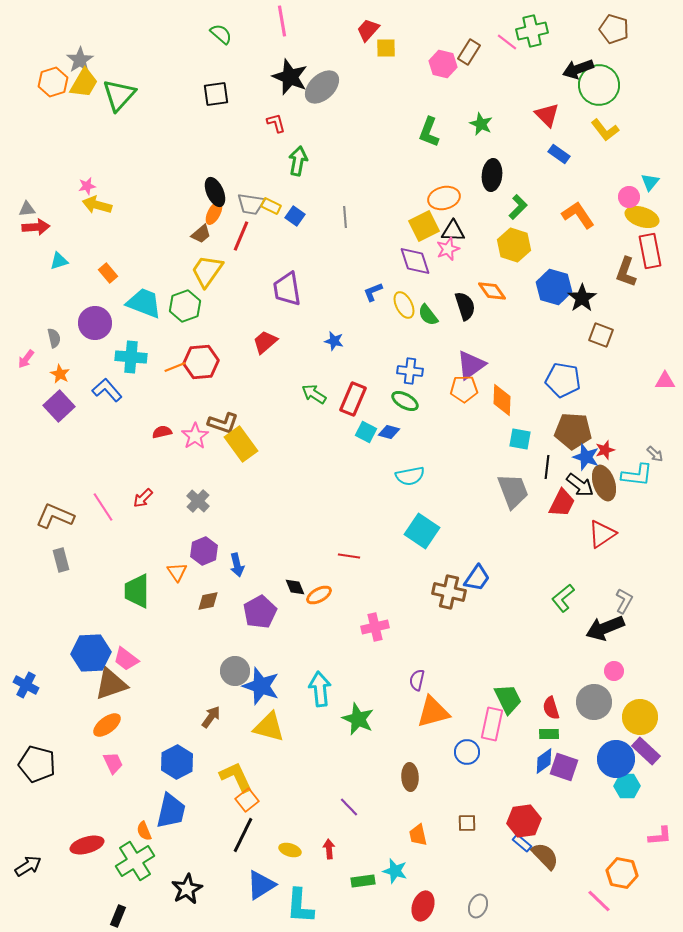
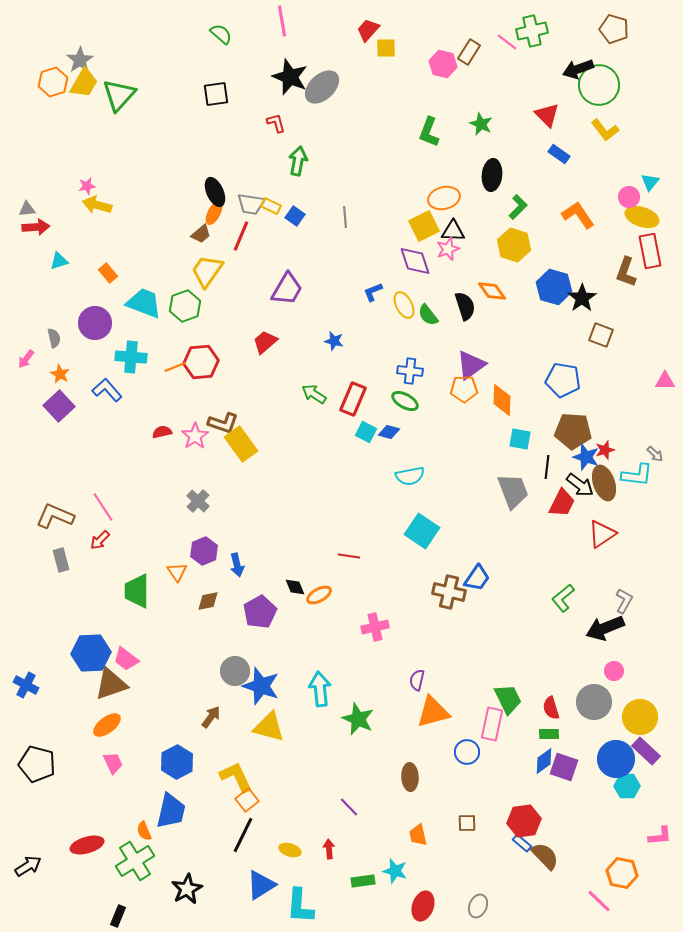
purple trapezoid at (287, 289): rotated 141 degrees counterclockwise
red arrow at (143, 498): moved 43 px left, 42 px down
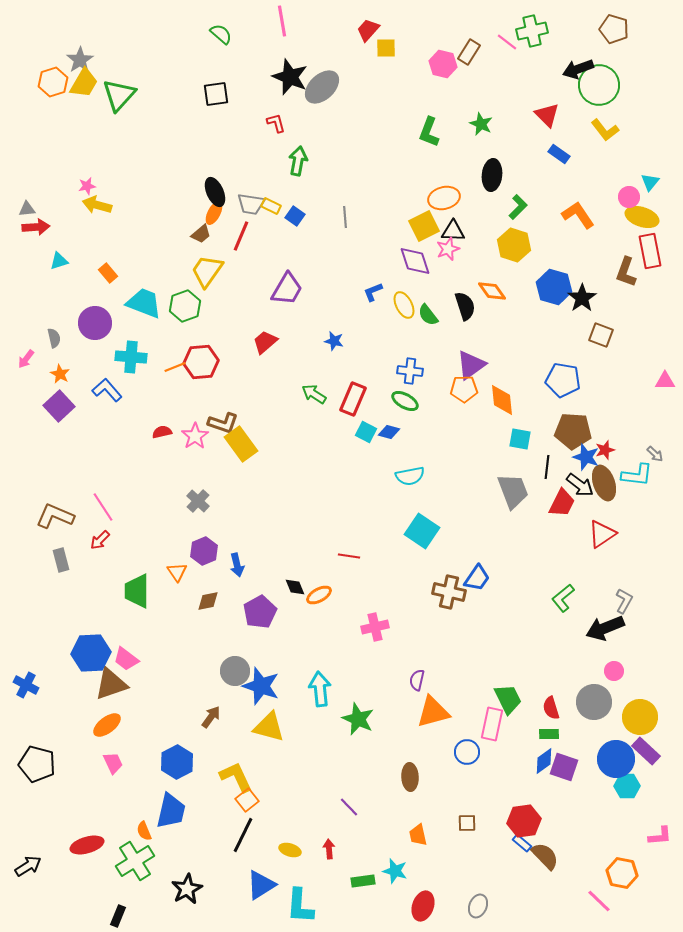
orange diamond at (502, 400): rotated 8 degrees counterclockwise
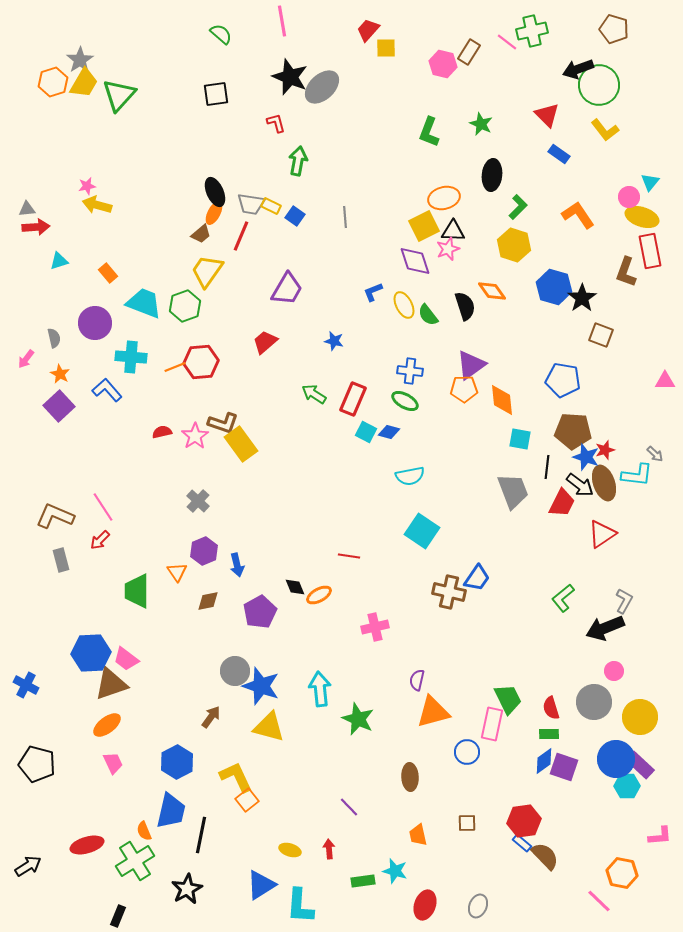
purple rectangle at (646, 751): moved 6 px left, 14 px down
black line at (243, 835): moved 42 px left; rotated 15 degrees counterclockwise
red ellipse at (423, 906): moved 2 px right, 1 px up
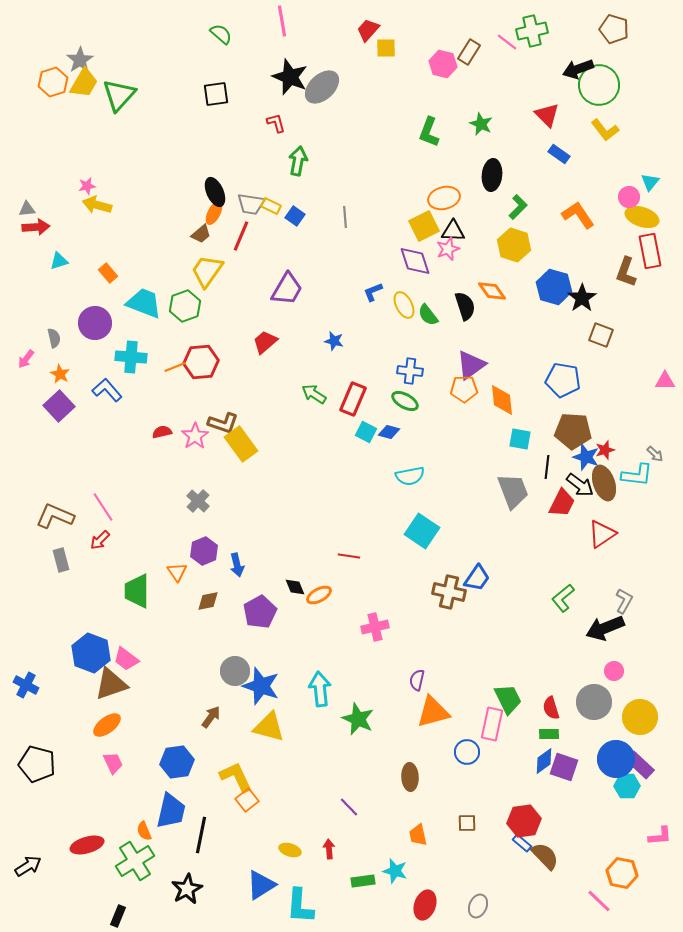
blue hexagon at (91, 653): rotated 24 degrees clockwise
blue hexagon at (177, 762): rotated 20 degrees clockwise
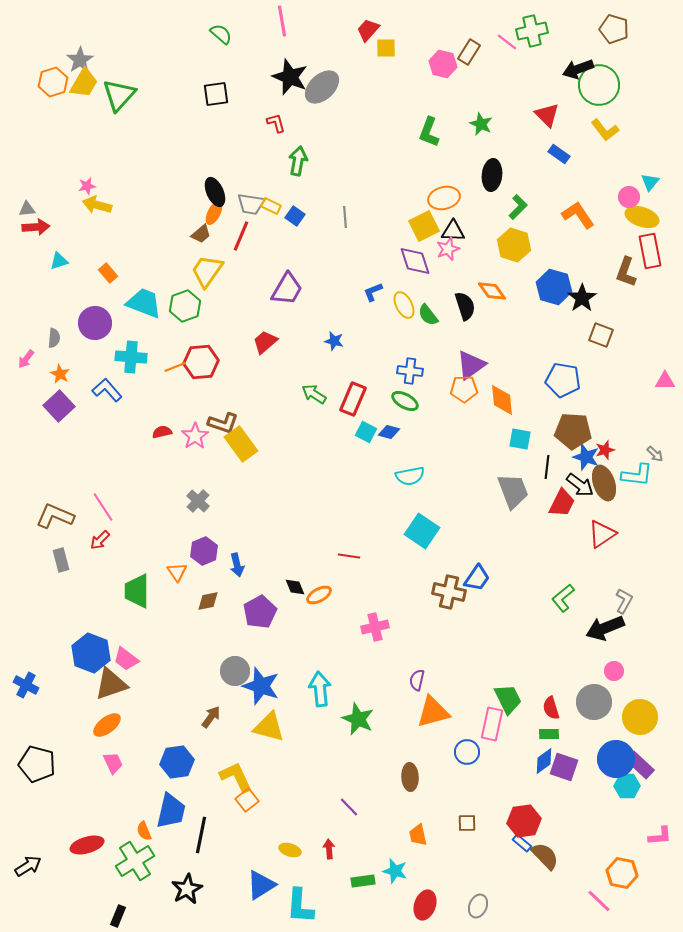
gray semicircle at (54, 338): rotated 18 degrees clockwise
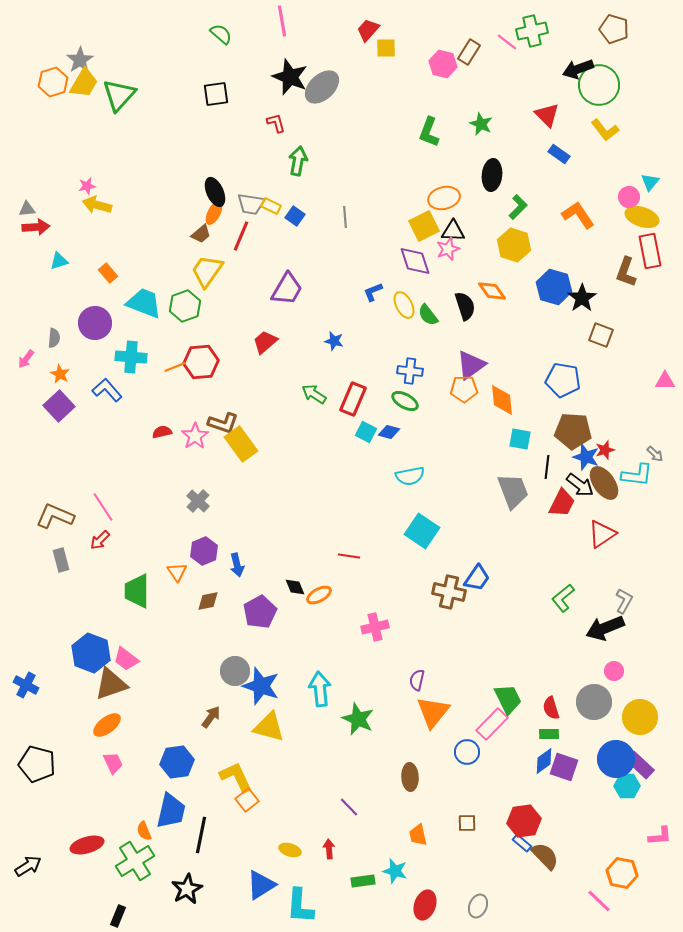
brown ellipse at (604, 483): rotated 16 degrees counterclockwise
orange triangle at (433, 712): rotated 36 degrees counterclockwise
pink rectangle at (492, 724): rotated 32 degrees clockwise
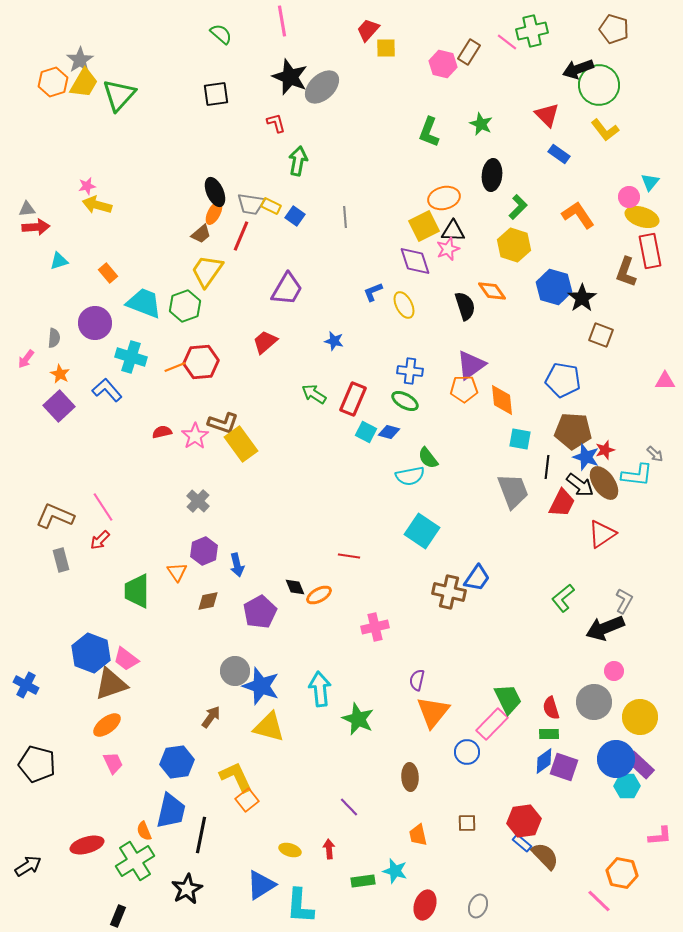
green semicircle at (428, 315): moved 143 px down
cyan cross at (131, 357): rotated 12 degrees clockwise
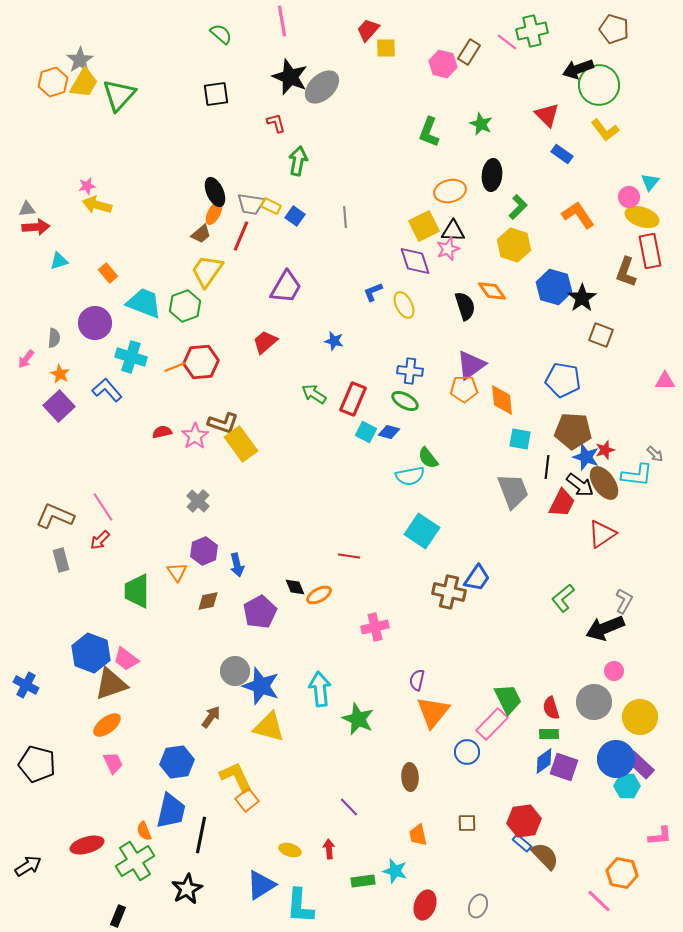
blue rectangle at (559, 154): moved 3 px right
orange ellipse at (444, 198): moved 6 px right, 7 px up
purple trapezoid at (287, 289): moved 1 px left, 2 px up
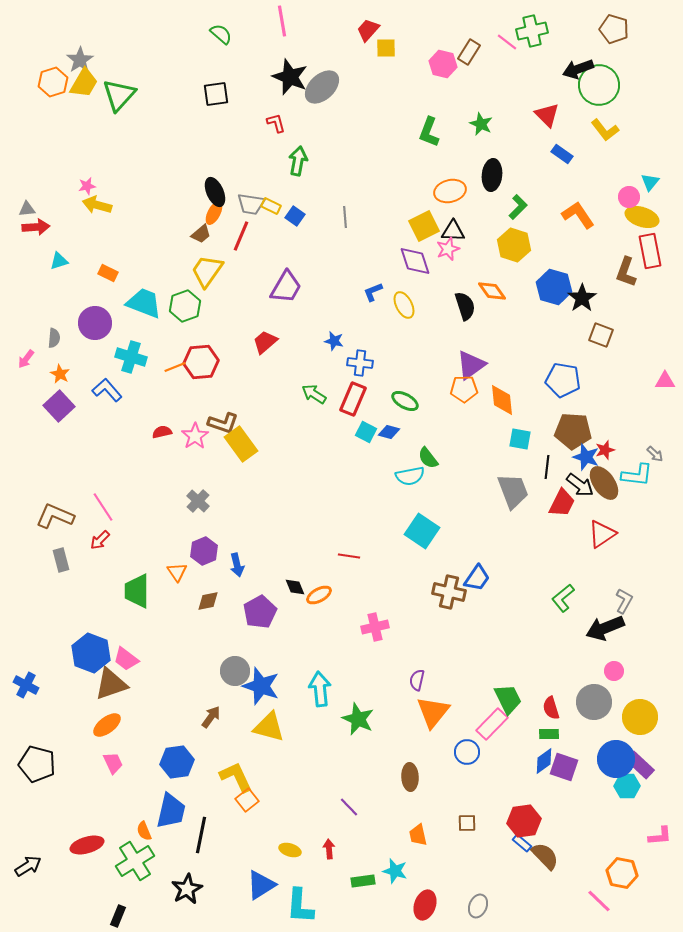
orange rectangle at (108, 273): rotated 24 degrees counterclockwise
blue cross at (410, 371): moved 50 px left, 8 px up
